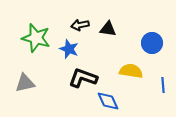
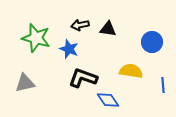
blue circle: moved 1 px up
blue diamond: moved 1 px up; rotated 10 degrees counterclockwise
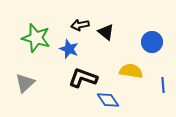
black triangle: moved 2 px left, 3 px down; rotated 30 degrees clockwise
gray triangle: rotated 30 degrees counterclockwise
